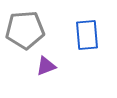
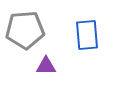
purple triangle: rotated 20 degrees clockwise
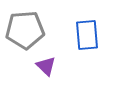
purple triangle: rotated 45 degrees clockwise
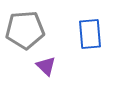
blue rectangle: moved 3 px right, 1 px up
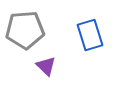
blue rectangle: moved 1 px down; rotated 12 degrees counterclockwise
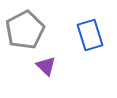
gray pentagon: rotated 24 degrees counterclockwise
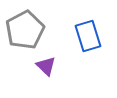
blue rectangle: moved 2 px left, 1 px down
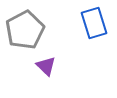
blue rectangle: moved 6 px right, 13 px up
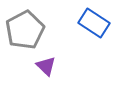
blue rectangle: rotated 40 degrees counterclockwise
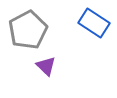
gray pentagon: moved 3 px right
